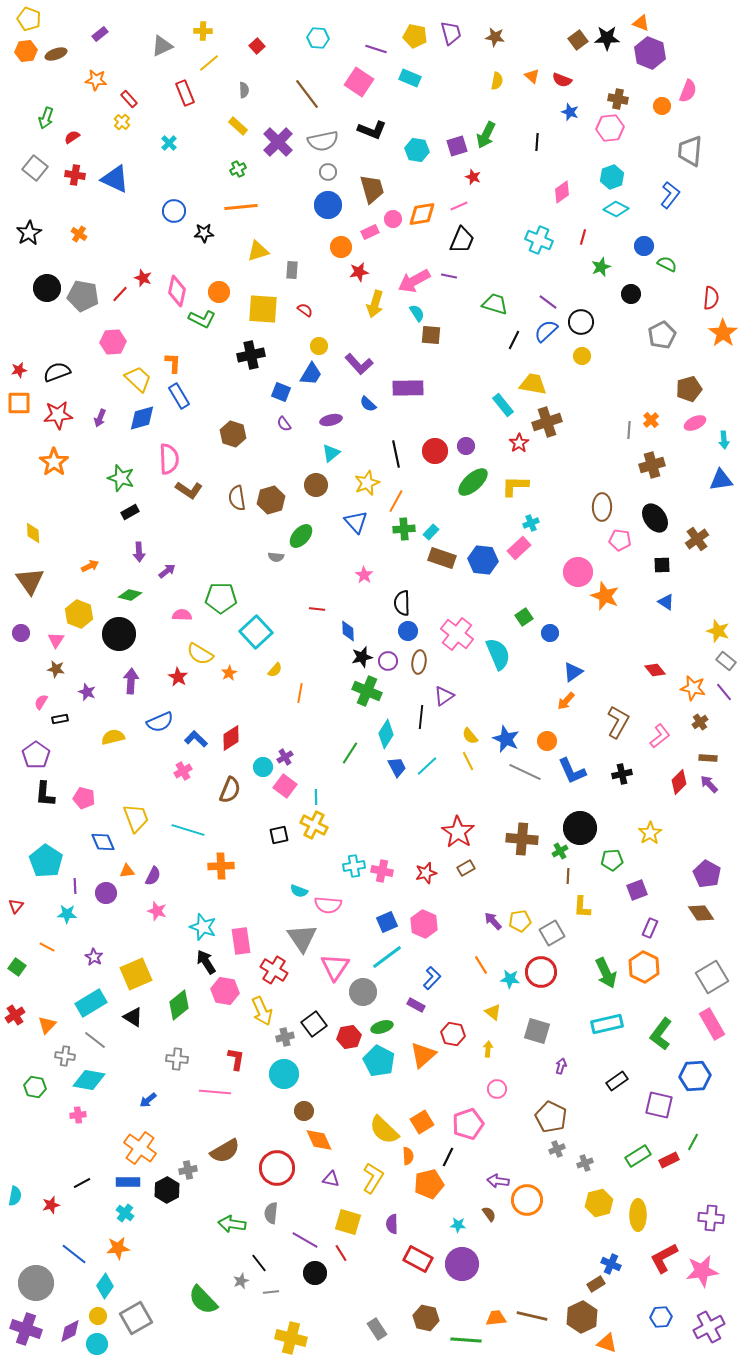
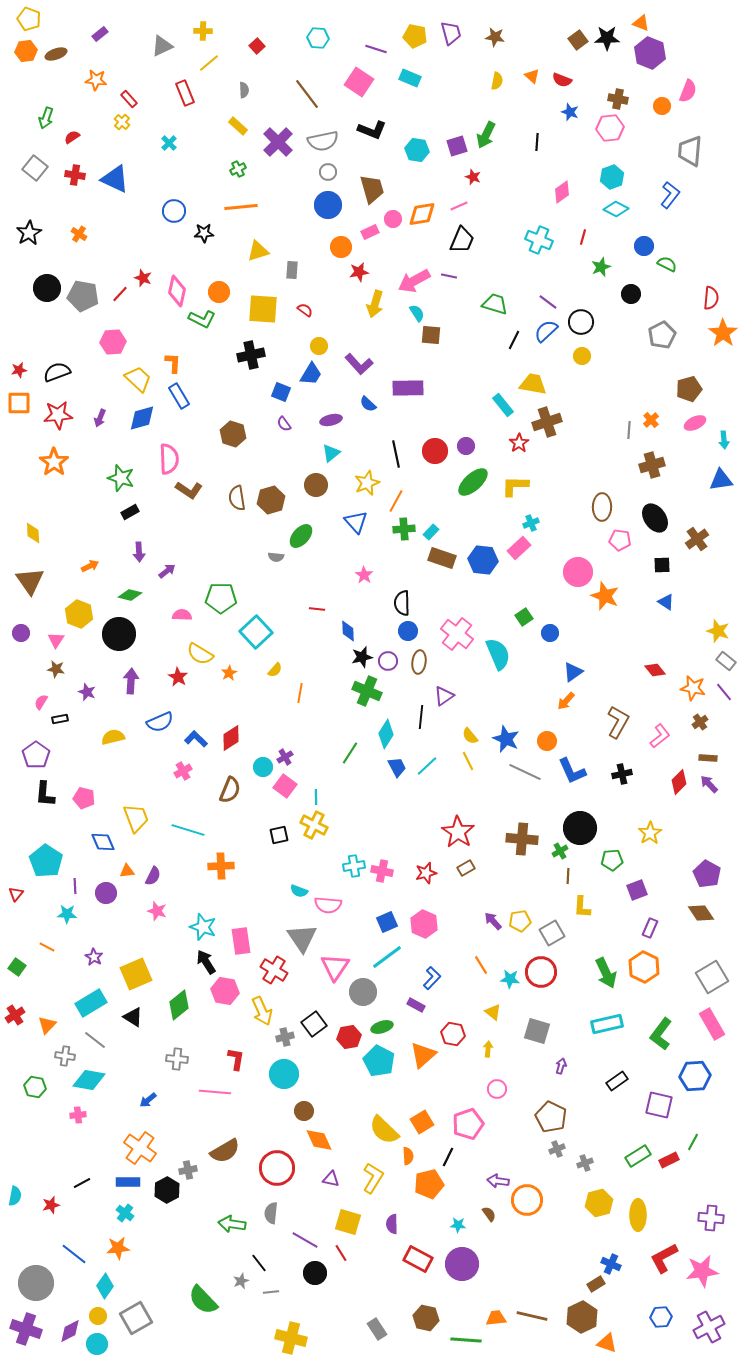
red triangle at (16, 906): moved 12 px up
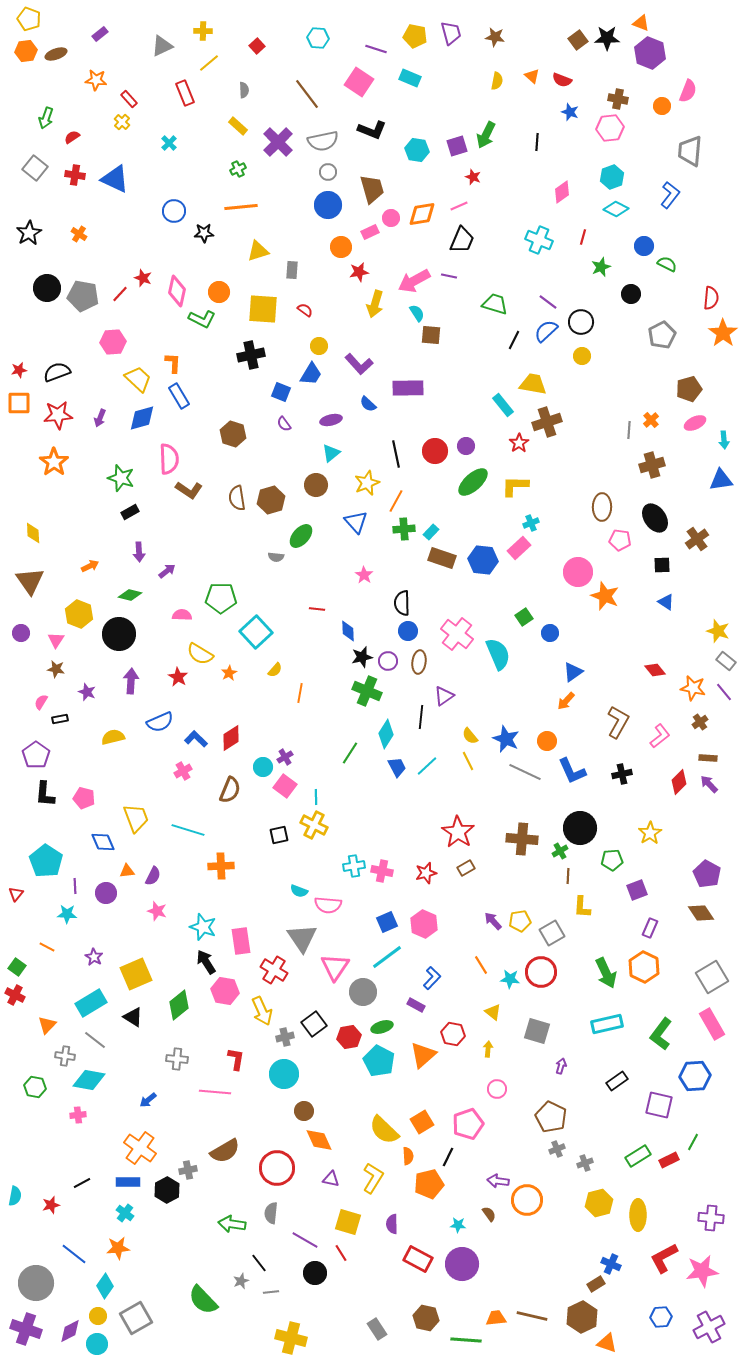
pink circle at (393, 219): moved 2 px left, 1 px up
red cross at (15, 1015): moved 20 px up; rotated 30 degrees counterclockwise
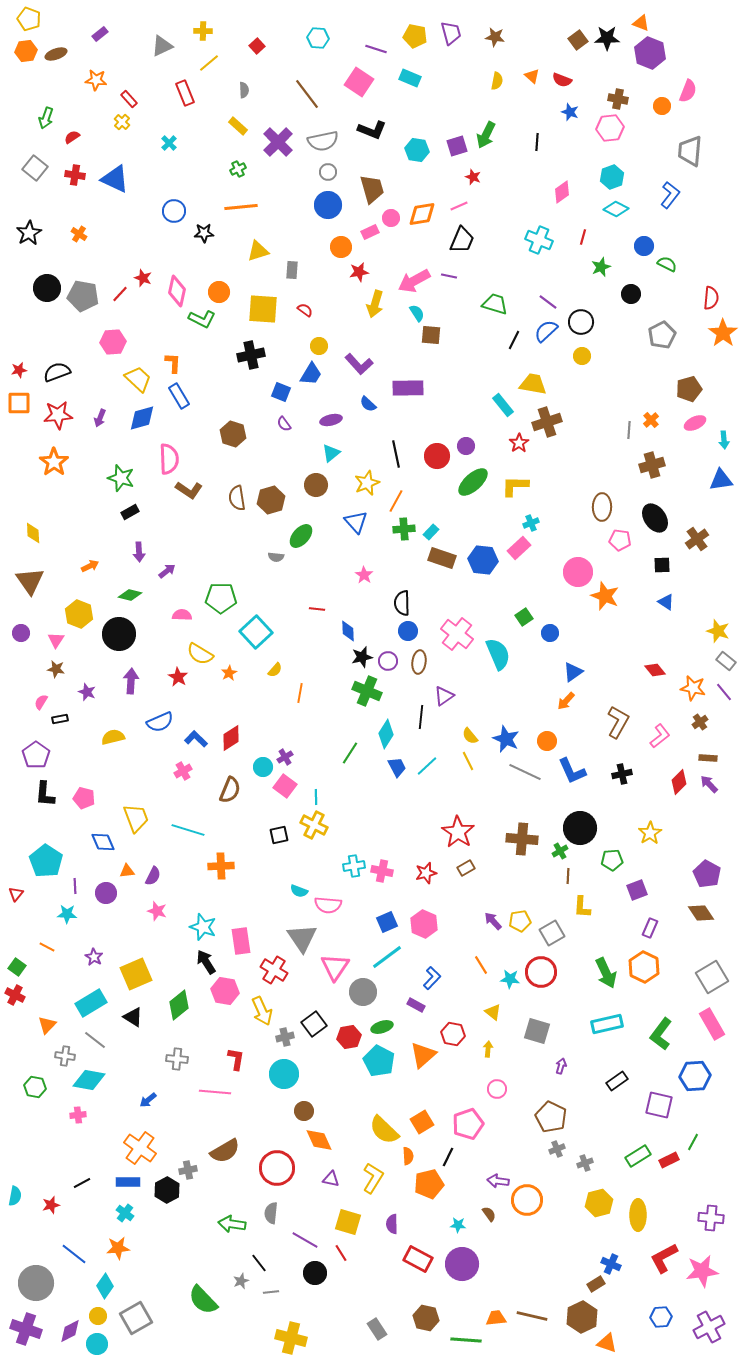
red circle at (435, 451): moved 2 px right, 5 px down
